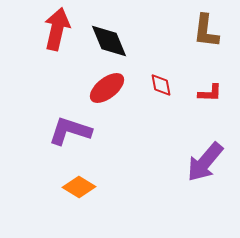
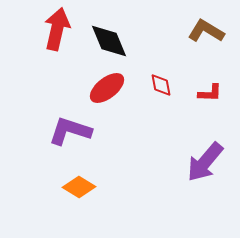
brown L-shape: rotated 114 degrees clockwise
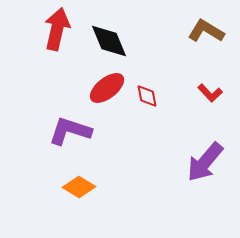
red diamond: moved 14 px left, 11 px down
red L-shape: rotated 45 degrees clockwise
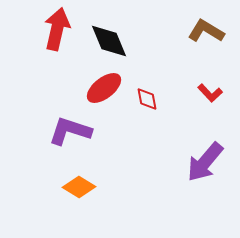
red ellipse: moved 3 px left
red diamond: moved 3 px down
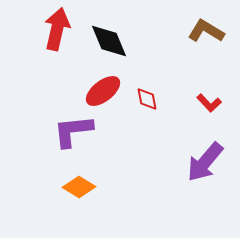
red ellipse: moved 1 px left, 3 px down
red L-shape: moved 1 px left, 10 px down
purple L-shape: moved 3 px right; rotated 24 degrees counterclockwise
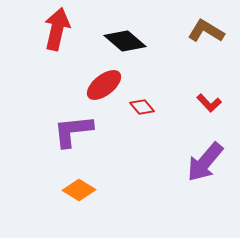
black diamond: moved 16 px right; rotated 27 degrees counterclockwise
red ellipse: moved 1 px right, 6 px up
red diamond: moved 5 px left, 8 px down; rotated 30 degrees counterclockwise
orange diamond: moved 3 px down
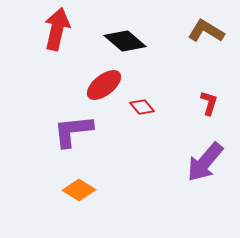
red L-shape: rotated 120 degrees counterclockwise
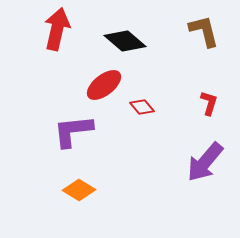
brown L-shape: moved 2 px left; rotated 45 degrees clockwise
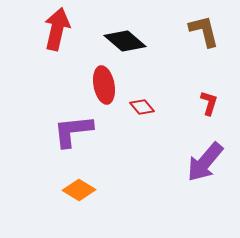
red ellipse: rotated 63 degrees counterclockwise
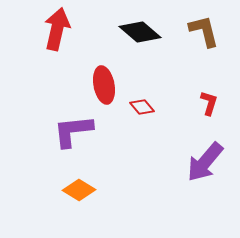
black diamond: moved 15 px right, 9 px up
